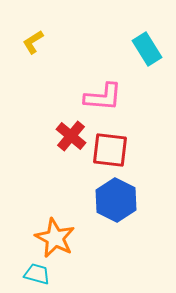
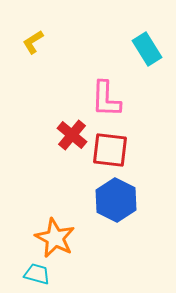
pink L-shape: moved 3 px right, 2 px down; rotated 87 degrees clockwise
red cross: moved 1 px right, 1 px up
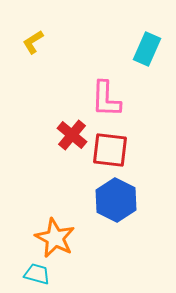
cyan rectangle: rotated 56 degrees clockwise
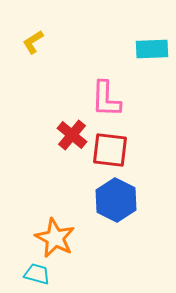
cyan rectangle: moved 5 px right; rotated 64 degrees clockwise
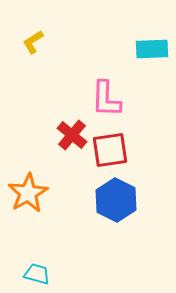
red square: rotated 15 degrees counterclockwise
orange star: moved 27 px left, 45 px up; rotated 15 degrees clockwise
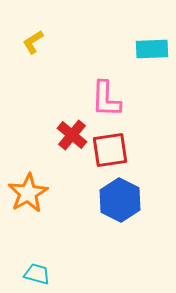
blue hexagon: moved 4 px right
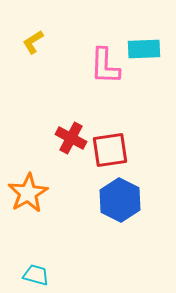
cyan rectangle: moved 8 px left
pink L-shape: moved 1 px left, 33 px up
red cross: moved 1 px left, 3 px down; rotated 12 degrees counterclockwise
cyan trapezoid: moved 1 px left, 1 px down
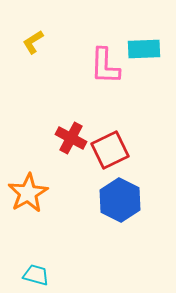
red square: rotated 18 degrees counterclockwise
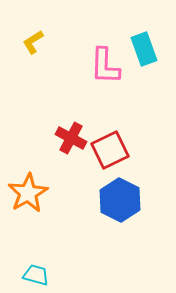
cyan rectangle: rotated 72 degrees clockwise
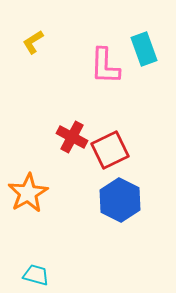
red cross: moved 1 px right, 1 px up
